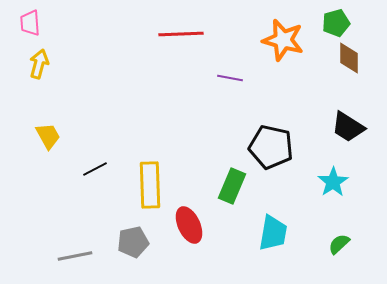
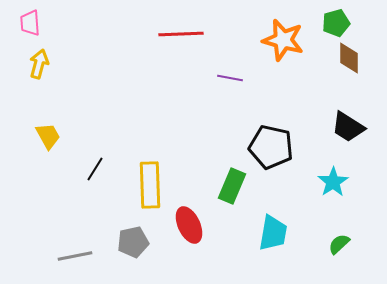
black line: rotated 30 degrees counterclockwise
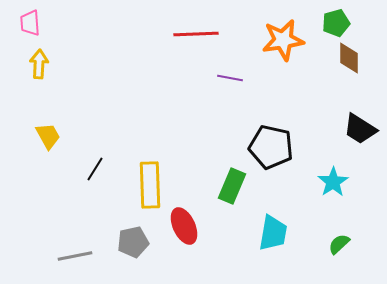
red line: moved 15 px right
orange star: rotated 24 degrees counterclockwise
yellow arrow: rotated 12 degrees counterclockwise
black trapezoid: moved 12 px right, 2 px down
red ellipse: moved 5 px left, 1 px down
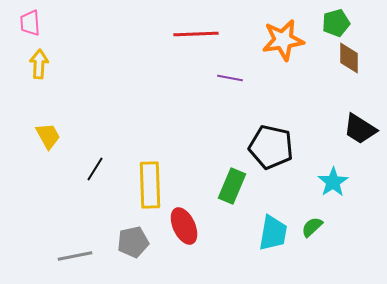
green semicircle: moved 27 px left, 17 px up
